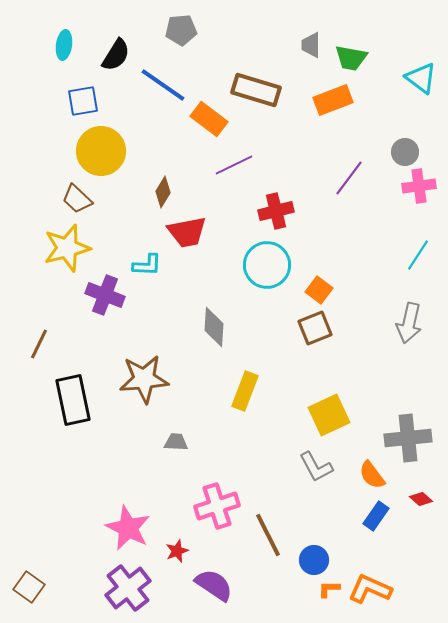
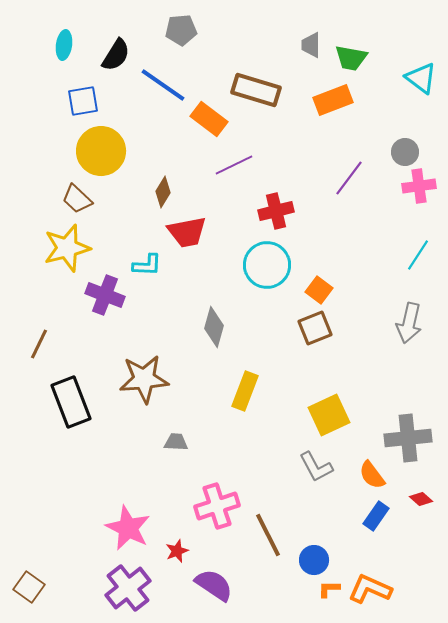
gray diamond at (214, 327): rotated 12 degrees clockwise
black rectangle at (73, 400): moved 2 px left, 2 px down; rotated 9 degrees counterclockwise
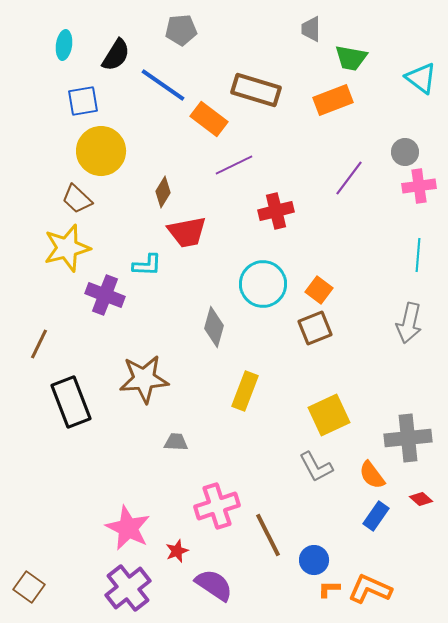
gray trapezoid at (311, 45): moved 16 px up
cyan line at (418, 255): rotated 28 degrees counterclockwise
cyan circle at (267, 265): moved 4 px left, 19 px down
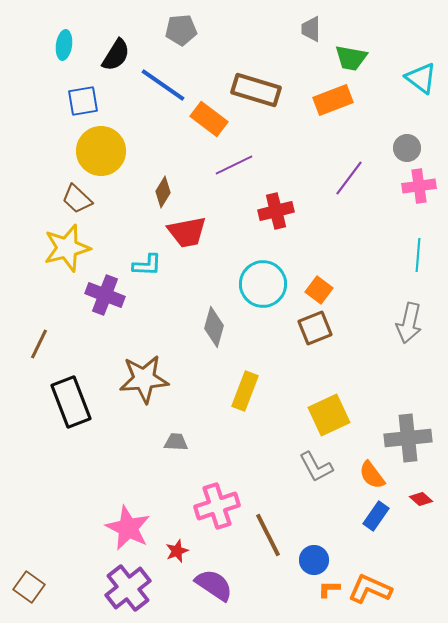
gray circle at (405, 152): moved 2 px right, 4 px up
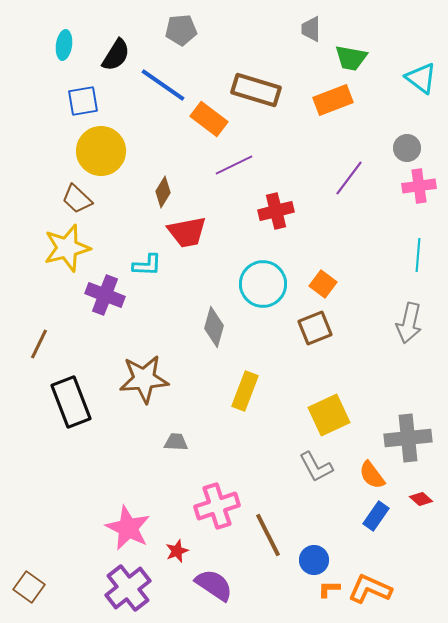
orange square at (319, 290): moved 4 px right, 6 px up
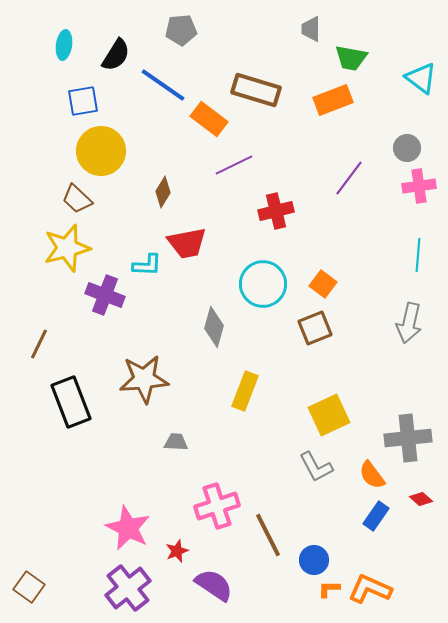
red trapezoid at (187, 232): moved 11 px down
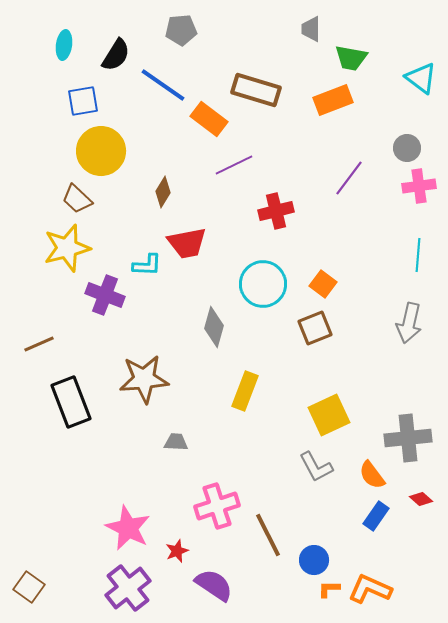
brown line at (39, 344): rotated 40 degrees clockwise
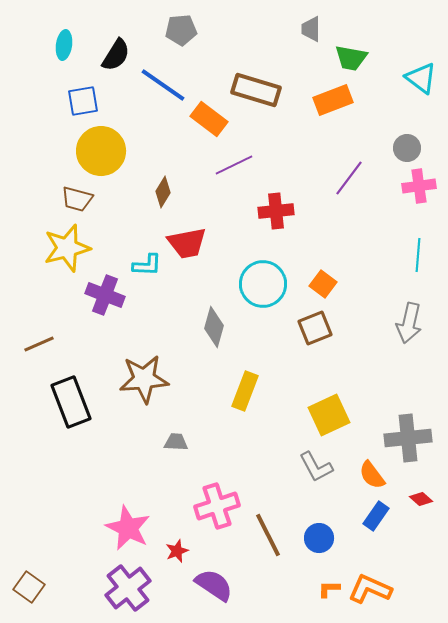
brown trapezoid at (77, 199): rotated 28 degrees counterclockwise
red cross at (276, 211): rotated 8 degrees clockwise
blue circle at (314, 560): moved 5 px right, 22 px up
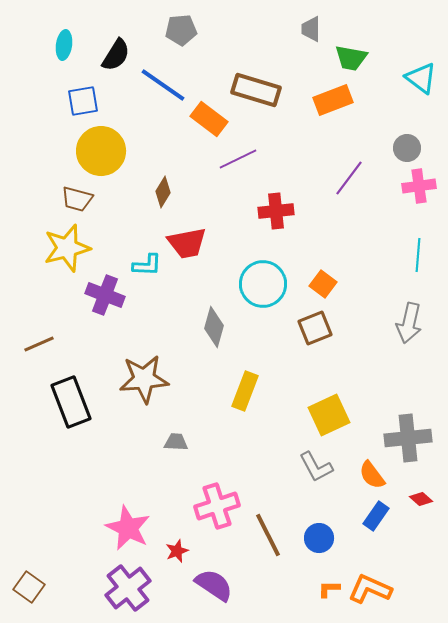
purple line at (234, 165): moved 4 px right, 6 px up
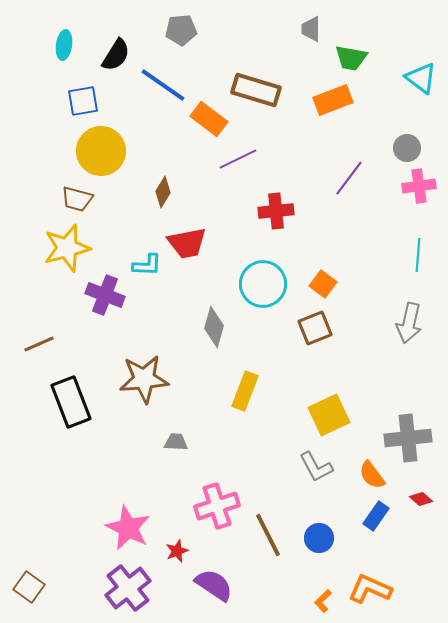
orange L-shape at (329, 589): moved 6 px left, 12 px down; rotated 45 degrees counterclockwise
